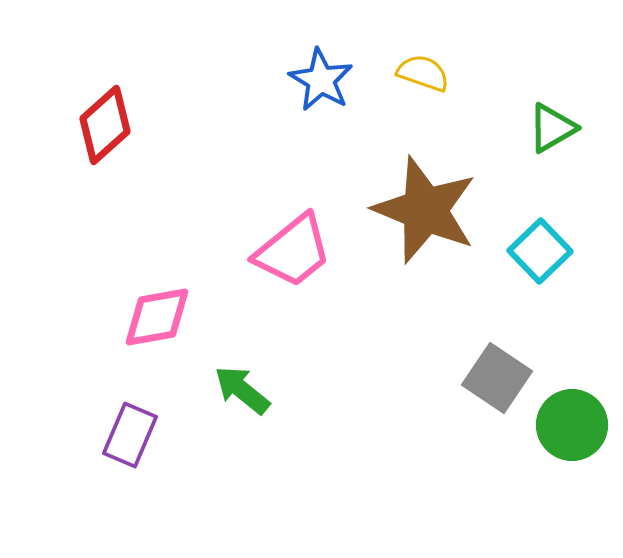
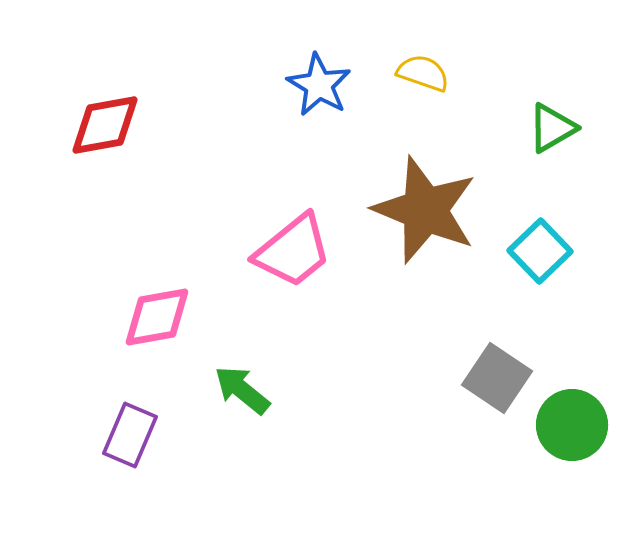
blue star: moved 2 px left, 5 px down
red diamond: rotated 32 degrees clockwise
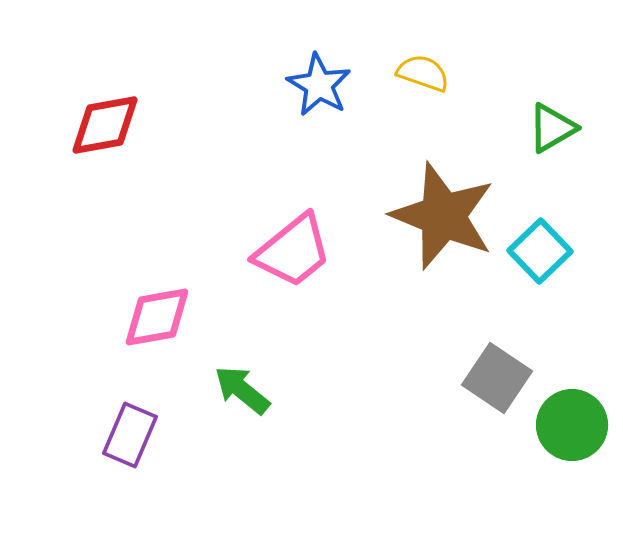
brown star: moved 18 px right, 6 px down
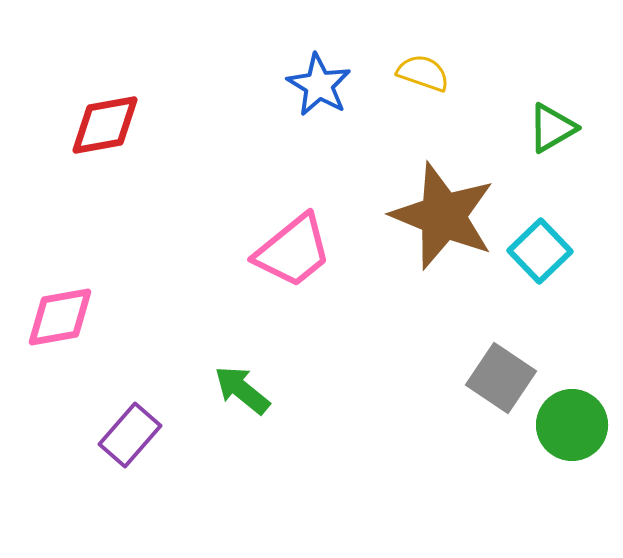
pink diamond: moved 97 px left
gray square: moved 4 px right
purple rectangle: rotated 18 degrees clockwise
